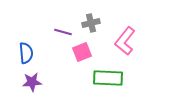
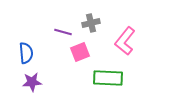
pink square: moved 2 px left
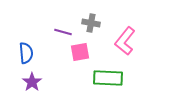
gray cross: rotated 24 degrees clockwise
pink square: rotated 12 degrees clockwise
purple star: rotated 30 degrees counterclockwise
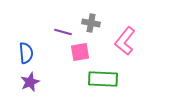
green rectangle: moved 5 px left, 1 px down
purple star: moved 2 px left; rotated 12 degrees clockwise
